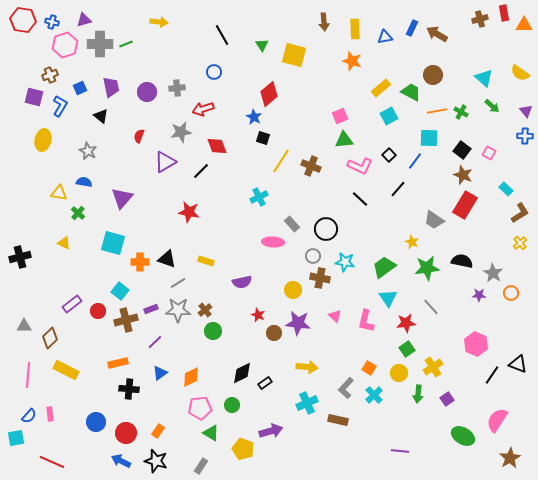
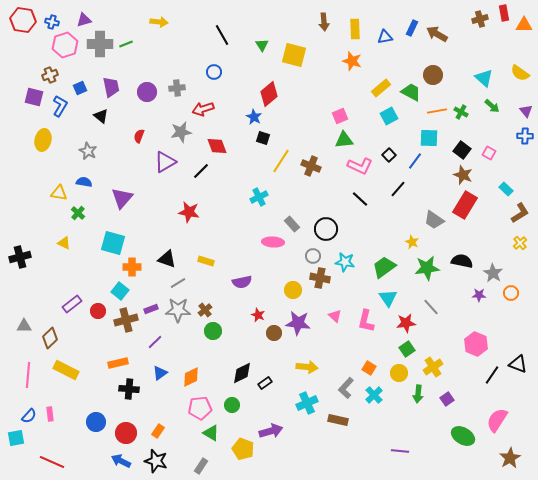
orange cross at (140, 262): moved 8 px left, 5 px down
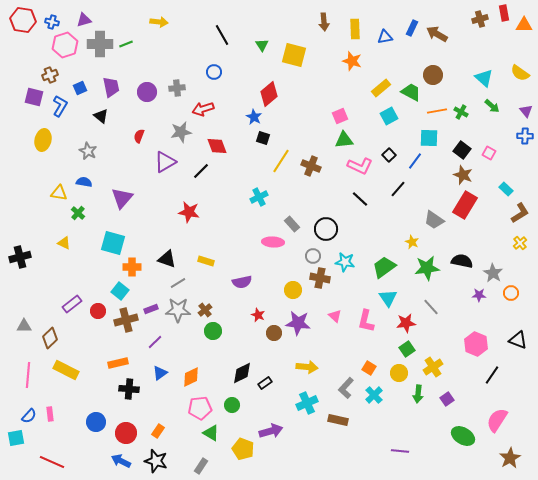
black triangle at (518, 364): moved 24 px up
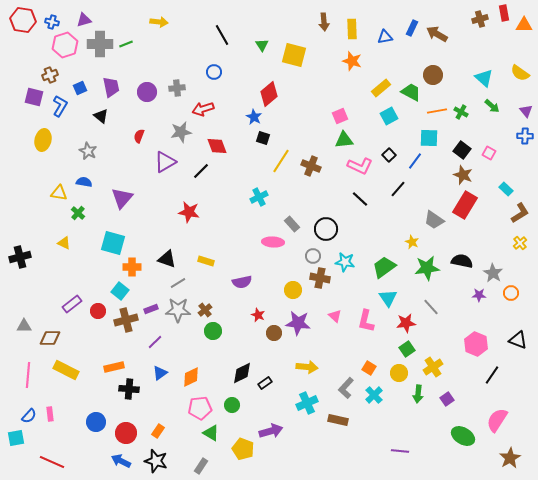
yellow rectangle at (355, 29): moved 3 px left
brown diamond at (50, 338): rotated 45 degrees clockwise
orange rectangle at (118, 363): moved 4 px left, 4 px down
